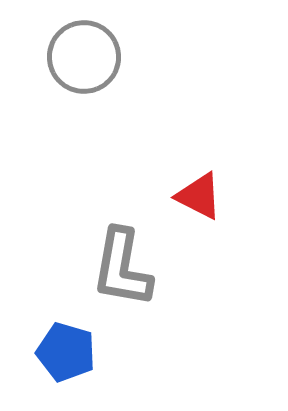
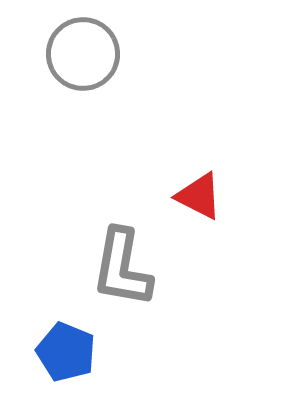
gray circle: moved 1 px left, 3 px up
blue pentagon: rotated 6 degrees clockwise
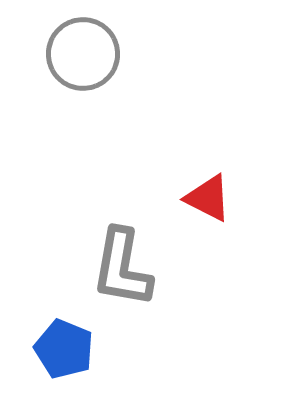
red triangle: moved 9 px right, 2 px down
blue pentagon: moved 2 px left, 3 px up
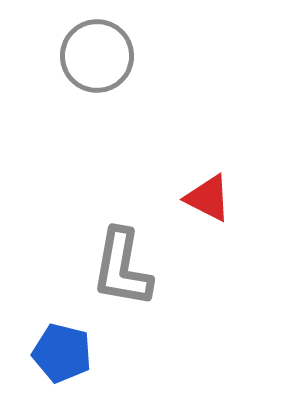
gray circle: moved 14 px right, 2 px down
blue pentagon: moved 2 px left, 4 px down; rotated 8 degrees counterclockwise
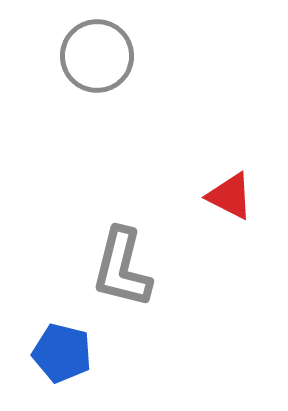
red triangle: moved 22 px right, 2 px up
gray L-shape: rotated 4 degrees clockwise
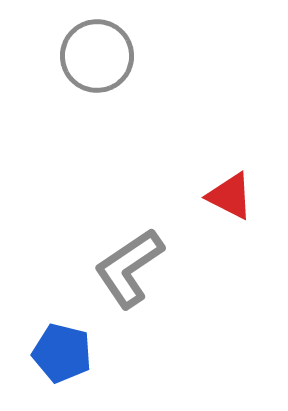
gray L-shape: moved 7 px right; rotated 42 degrees clockwise
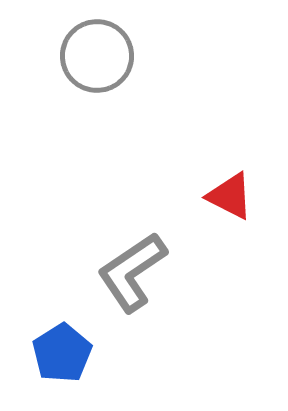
gray L-shape: moved 3 px right, 4 px down
blue pentagon: rotated 26 degrees clockwise
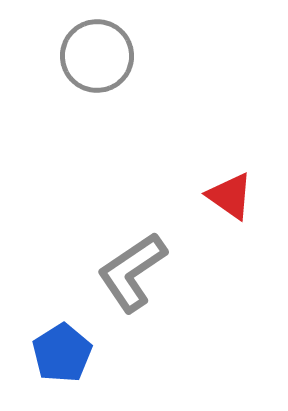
red triangle: rotated 8 degrees clockwise
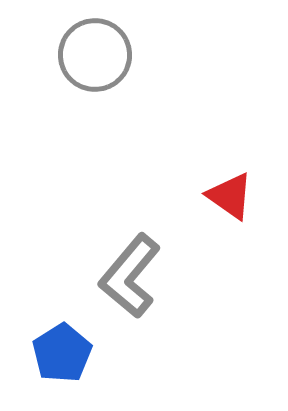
gray circle: moved 2 px left, 1 px up
gray L-shape: moved 2 px left, 4 px down; rotated 16 degrees counterclockwise
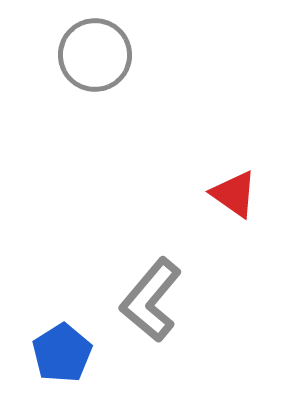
red triangle: moved 4 px right, 2 px up
gray L-shape: moved 21 px right, 24 px down
